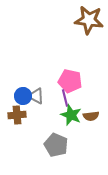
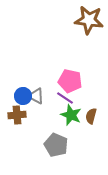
purple line: rotated 42 degrees counterclockwise
brown semicircle: rotated 112 degrees clockwise
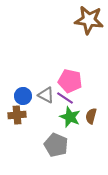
gray triangle: moved 10 px right, 1 px up
green star: moved 1 px left, 2 px down
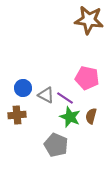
pink pentagon: moved 17 px right, 3 px up
blue circle: moved 8 px up
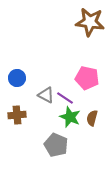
brown star: moved 1 px right, 2 px down
blue circle: moved 6 px left, 10 px up
brown semicircle: moved 1 px right, 2 px down
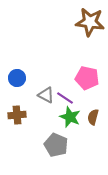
brown semicircle: moved 1 px right, 1 px up
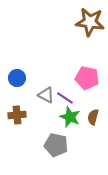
gray pentagon: rotated 10 degrees counterclockwise
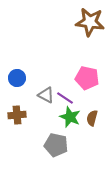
brown semicircle: moved 1 px left, 1 px down
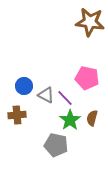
blue circle: moved 7 px right, 8 px down
purple line: rotated 12 degrees clockwise
green star: moved 3 px down; rotated 15 degrees clockwise
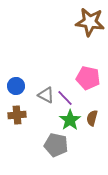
pink pentagon: moved 1 px right
blue circle: moved 8 px left
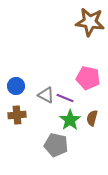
purple line: rotated 24 degrees counterclockwise
